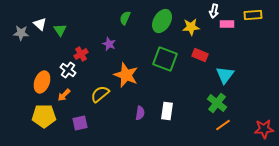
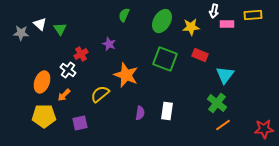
green semicircle: moved 1 px left, 3 px up
green triangle: moved 1 px up
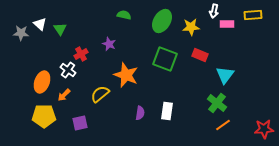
green semicircle: rotated 80 degrees clockwise
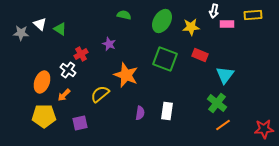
green triangle: rotated 24 degrees counterclockwise
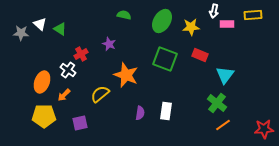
white rectangle: moved 1 px left
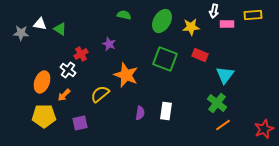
white triangle: rotated 32 degrees counterclockwise
red star: rotated 18 degrees counterclockwise
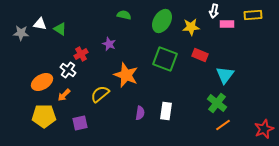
orange ellipse: rotated 40 degrees clockwise
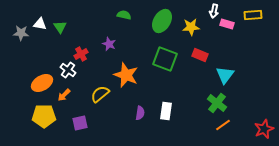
pink rectangle: rotated 16 degrees clockwise
green triangle: moved 2 px up; rotated 24 degrees clockwise
orange ellipse: moved 1 px down
